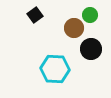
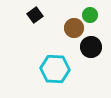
black circle: moved 2 px up
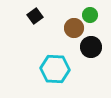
black square: moved 1 px down
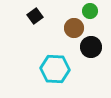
green circle: moved 4 px up
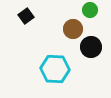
green circle: moved 1 px up
black square: moved 9 px left
brown circle: moved 1 px left, 1 px down
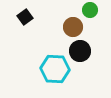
black square: moved 1 px left, 1 px down
brown circle: moved 2 px up
black circle: moved 11 px left, 4 px down
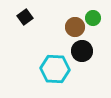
green circle: moved 3 px right, 8 px down
brown circle: moved 2 px right
black circle: moved 2 px right
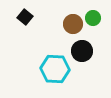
black square: rotated 14 degrees counterclockwise
brown circle: moved 2 px left, 3 px up
